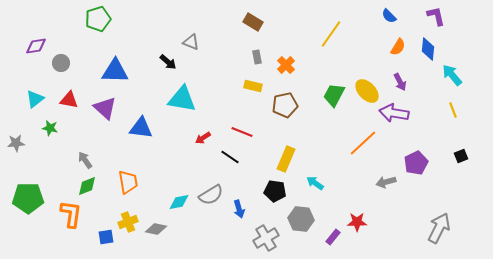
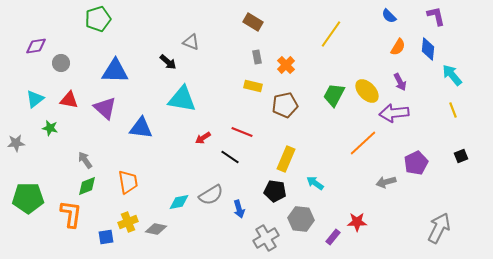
purple arrow at (394, 113): rotated 16 degrees counterclockwise
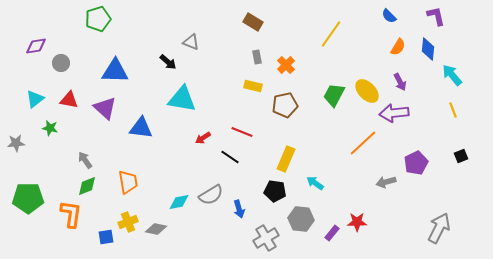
purple rectangle at (333, 237): moved 1 px left, 4 px up
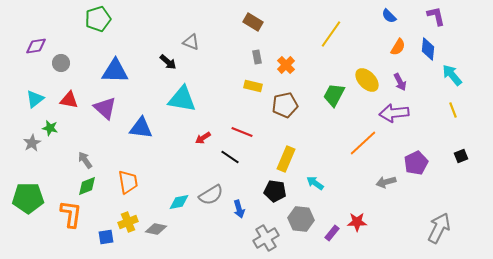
yellow ellipse at (367, 91): moved 11 px up
gray star at (16, 143): moved 16 px right; rotated 24 degrees counterclockwise
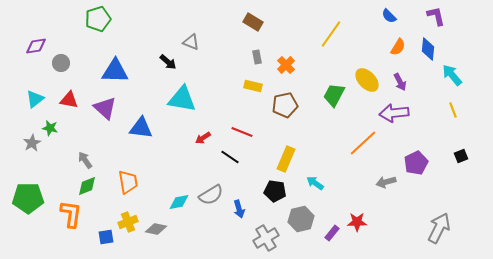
gray hexagon at (301, 219): rotated 20 degrees counterclockwise
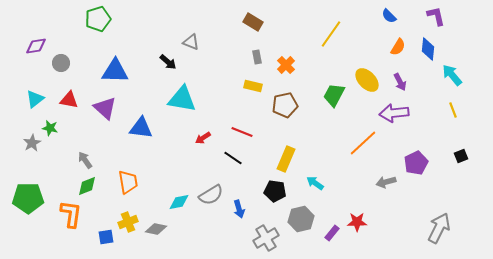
black line at (230, 157): moved 3 px right, 1 px down
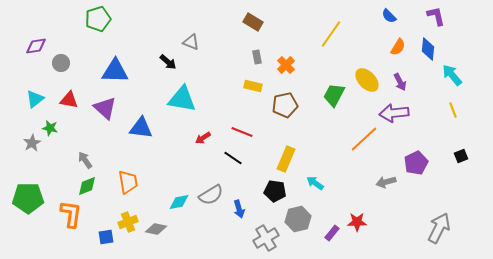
orange line at (363, 143): moved 1 px right, 4 px up
gray hexagon at (301, 219): moved 3 px left
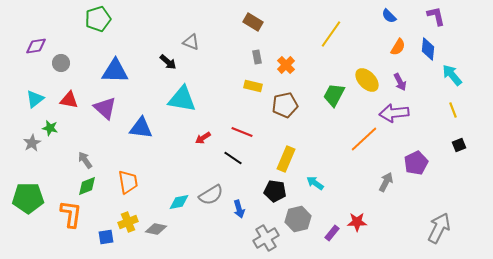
black square at (461, 156): moved 2 px left, 11 px up
gray arrow at (386, 182): rotated 132 degrees clockwise
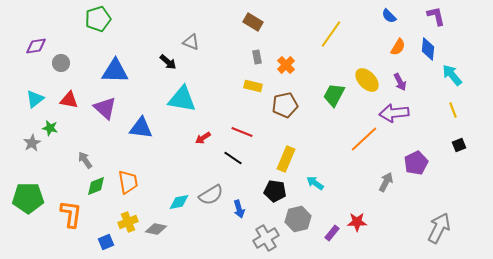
green diamond at (87, 186): moved 9 px right
blue square at (106, 237): moved 5 px down; rotated 14 degrees counterclockwise
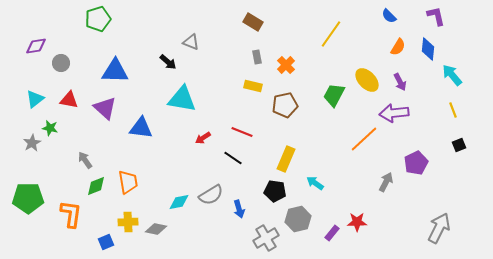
yellow cross at (128, 222): rotated 18 degrees clockwise
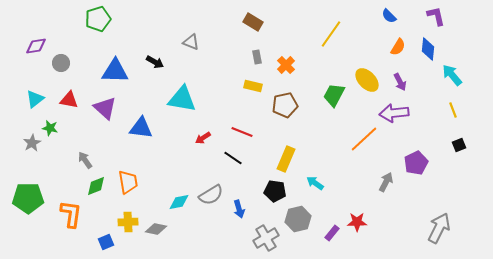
black arrow at (168, 62): moved 13 px left; rotated 12 degrees counterclockwise
